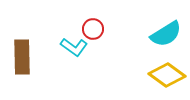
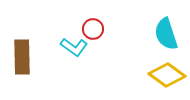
cyan semicircle: rotated 104 degrees clockwise
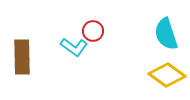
red circle: moved 2 px down
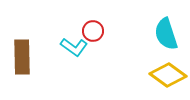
yellow diamond: moved 1 px right
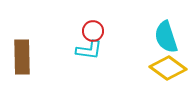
cyan semicircle: moved 3 px down
cyan L-shape: moved 15 px right, 3 px down; rotated 28 degrees counterclockwise
yellow diamond: moved 7 px up
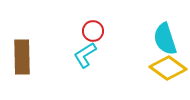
cyan semicircle: moved 1 px left, 2 px down
cyan L-shape: moved 4 px left, 5 px down; rotated 140 degrees clockwise
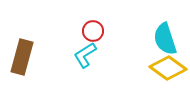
brown rectangle: rotated 16 degrees clockwise
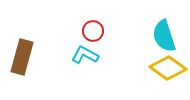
cyan semicircle: moved 1 px left, 3 px up
cyan L-shape: rotated 60 degrees clockwise
